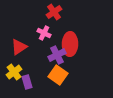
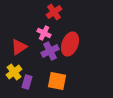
red ellipse: rotated 20 degrees clockwise
purple cross: moved 7 px left, 4 px up
orange square: moved 1 px left, 6 px down; rotated 24 degrees counterclockwise
purple rectangle: rotated 32 degrees clockwise
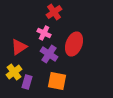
red ellipse: moved 4 px right
purple cross: moved 1 px left, 3 px down; rotated 30 degrees counterclockwise
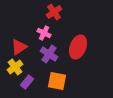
red ellipse: moved 4 px right, 3 px down
yellow cross: moved 1 px right, 5 px up
purple rectangle: rotated 24 degrees clockwise
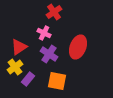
purple rectangle: moved 1 px right, 3 px up
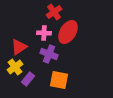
pink cross: rotated 24 degrees counterclockwise
red ellipse: moved 10 px left, 15 px up; rotated 10 degrees clockwise
purple cross: rotated 12 degrees counterclockwise
orange square: moved 2 px right, 1 px up
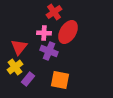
red triangle: rotated 18 degrees counterclockwise
purple cross: moved 3 px up
orange square: moved 1 px right
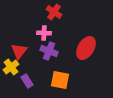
red cross: rotated 21 degrees counterclockwise
red ellipse: moved 18 px right, 16 px down
red triangle: moved 4 px down
yellow cross: moved 4 px left
purple rectangle: moved 1 px left, 2 px down; rotated 72 degrees counterclockwise
